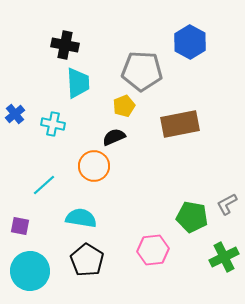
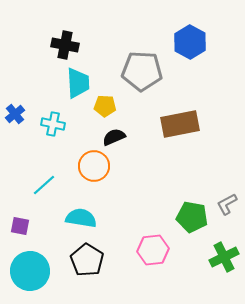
yellow pentagon: moved 19 px left; rotated 25 degrees clockwise
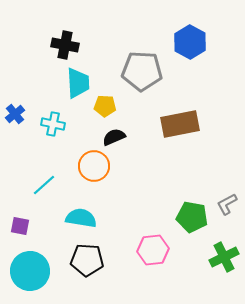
black pentagon: rotated 28 degrees counterclockwise
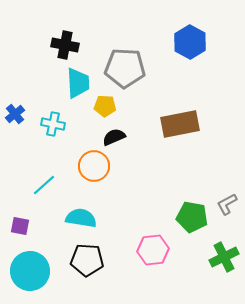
gray pentagon: moved 17 px left, 3 px up
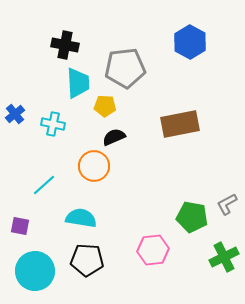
gray pentagon: rotated 9 degrees counterclockwise
cyan circle: moved 5 px right
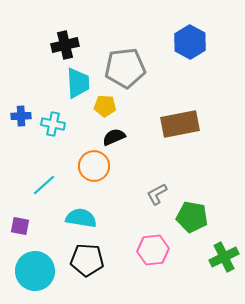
black cross: rotated 24 degrees counterclockwise
blue cross: moved 6 px right, 2 px down; rotated 36 degrees clockwise
gray L-shape: moved 70 px left, 10 px up
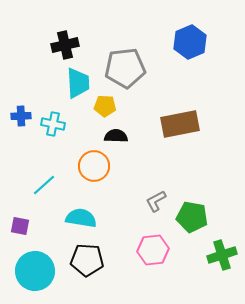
blue hexagon: rotated 8 degrees clockwise
black semicircle: moved 2 px right, 1 px up; rotated 25 degrees clockwise
gray L-shape: moved 1 px left, 7 px down
green cross: moved 2 px left, 2 px up; rotated 8 degrees clockwise
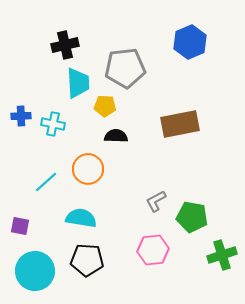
orange circle: moved 6 px left, 3 px down
cyan line: moved 2 px right, 3 px up
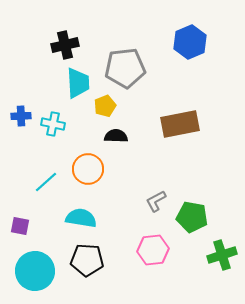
yellow pentagon: rotated 25 degrees counterclockwise
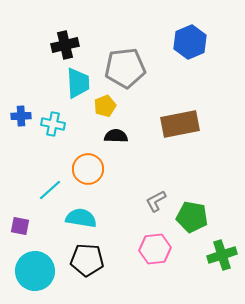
cyan line: moved 4 px right, 8 px down
pink hexagon: moved 2 px right, 1 px up
